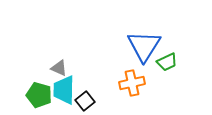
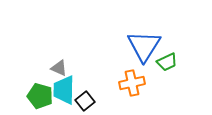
green pentagon: moved 1 px right, 1 px down
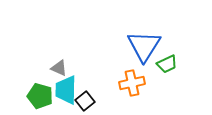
green trapezoid: moved 2 px down
cyan trapezoid: moved 2 px right
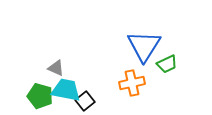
gray triangle: moved 3 px left
cyan trapezoid: rotated 100 degrees clockwise
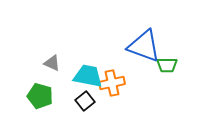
blue triangle: rotated 42 degrees counterclockwise
green trapezoid: moved 1 px down; rotated 25 degrees clockwise
gray triangle: moved 4 px left, 5 px up
orange cross: moved 20 px left
cyan trapezoid: moved 22 px right, 14 px up
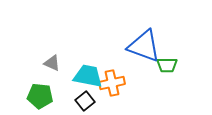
green pentagon: rotated 10 degrees counterclockwise
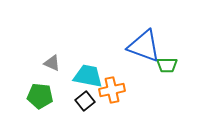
orange cross: moved 7 px down
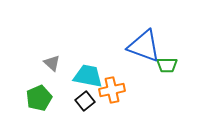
gray triangle: rotated 18 degrees clockwise
green pentagon: moved 1 px left, 2 px down; rotated 30 degrees counterclockwise
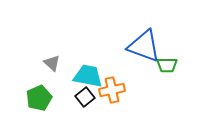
black square: moved 4 px up
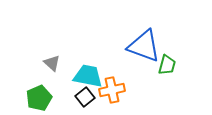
green trapezoid: rotated 75 degrees counterclockwise
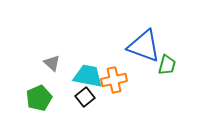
orange cross: moved 2 px right, 10 px up
